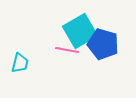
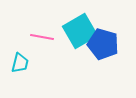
pink line: moved 25 px left, 13 px up
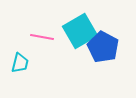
blue pentagon: moved 3 px down; rotated 12 degrees clockwise
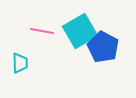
pink line: moved 6 px up
cyan trapezoid: rotated 15 degrees counterclockwise
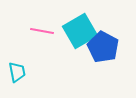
cyan trapezoid: moved 3 px left, 9 px down; rotated 10 degrees counterclockwise
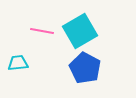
blue pentagon: moved 18 px left, 21 px down
cyan trapezoid: moved 1 px right, 9 px up; rotated 85 degrees counterclockwise
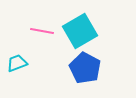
cyan trapezoid: moved 1 px left; rotated 15 degrees counterclockwise
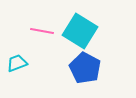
cyan square: rotated 28 degrees counterclockwise
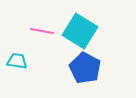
cyan trapezoid: moved 2 px up; rotated 30 degrees clockwise
